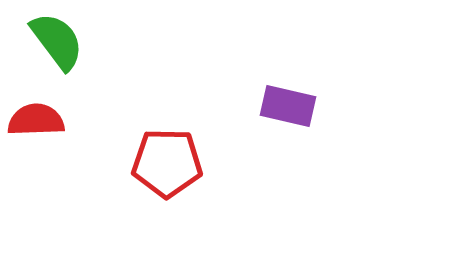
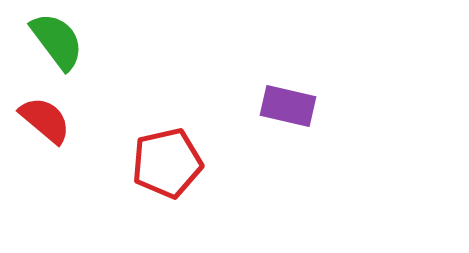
red semicircle: moved 9 px right; rotated 42 degrees clockwise
red pentagon: rotated 14 degrees counterclockwise
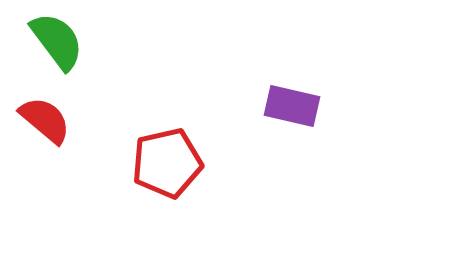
purple rectangle: moved 4 px right
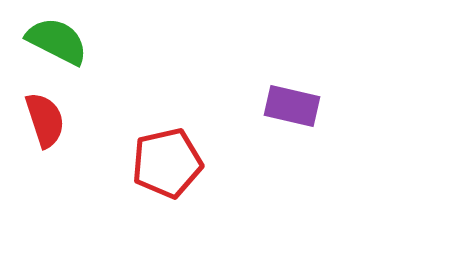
green semicircle: rotated 26 degrees counterclockwise
red semicircle: rotated 32 degrees clockwise
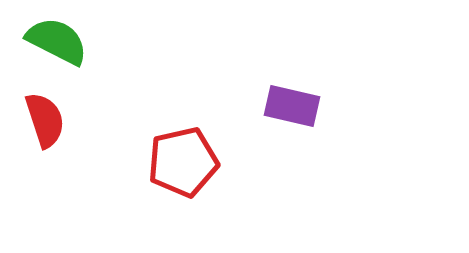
red pentagon: moved 16 px right, 1 px up
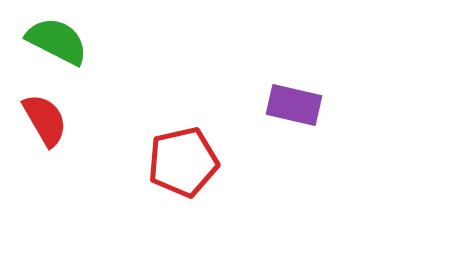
purple rectangle: moved 2 px right, 1 px up
red semicircle: rotated 12 degrees counterclockwise
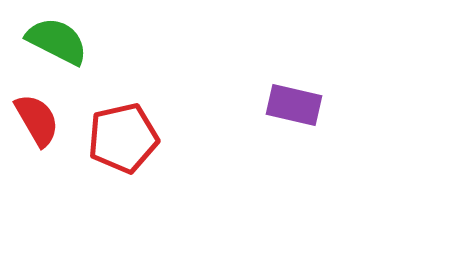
red semicircle: moved 8 px left
red pentagon: moved 60 px left, 24 px up
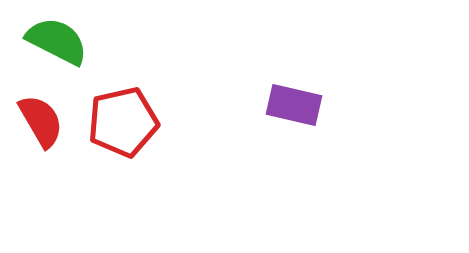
red semicircle: moved 4 px right, 1 px down
red pentagon: moved 16 px up
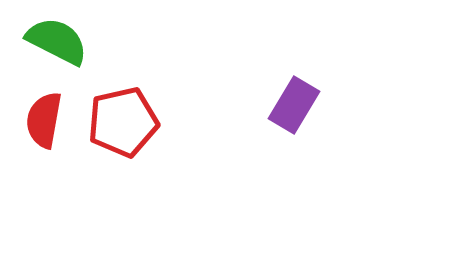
purple rectangle: rotated 72 degrees counterclockwise
red semicircle: moved 3 px right, 1 px up; rotated 140 degrees counterclockwise
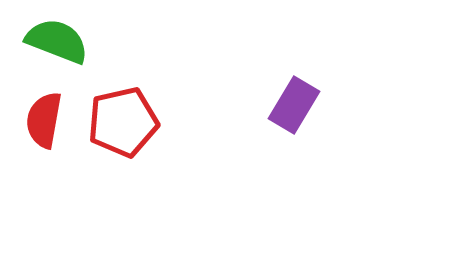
green semicircle: rotated 6 degrees counterclockwise
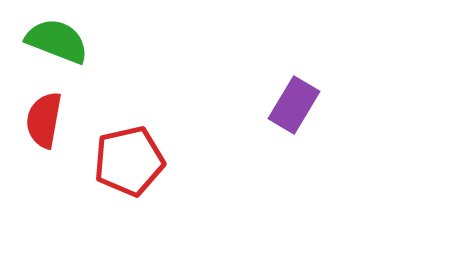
red pentagon: moved 6 px right, 39 px down
